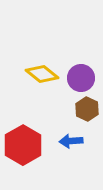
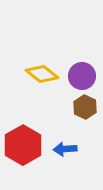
purple circle: moved 1 px right, 2 px up
brown hexagon: moved 2 px left, 2 px up
blue arrow: moved 6 px left, 8 px down
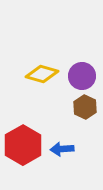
yellow diamond: rotated 24 degrees counterclockwise
blue arrow: moved 3 px left
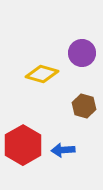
purple circle: moved 23 px up
brown hexagon: moved 1 px left, 1 px up; rotated 10 degrees counterclockwise
blue arrow: moved 1 px right, 1 px down
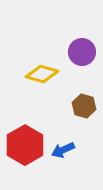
purple circle: moved 1 px up
red hexagon: moved 2 px right
blue arrow: rotated 20 degrees counterclockwise
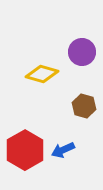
red hexagon: moved 5 px down
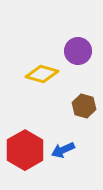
purple circle: moved 4 px left, 1 px up
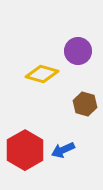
brown hexagon: moved 1 px right, 2 px up
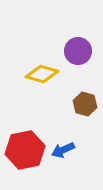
red hexagon: rotated 18 degrees clockwise
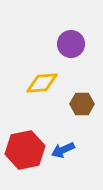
purple circle: moved 7 px left, 7 px up
yellow diamond: moved 9 px down; rotated 20 degrees counterclockwise
brown hexagon: moved 3 px left; rotated 15 degrees counterclockwise
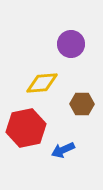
red hexagon: moved 1 px right, 22 px up
